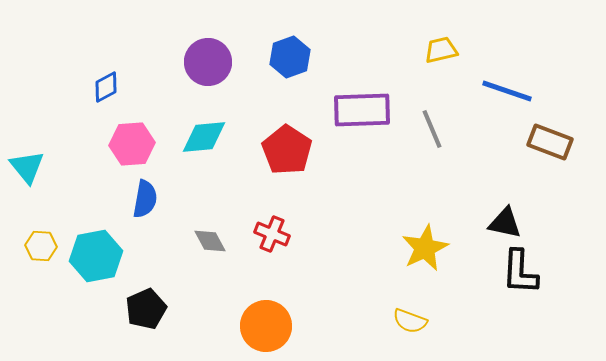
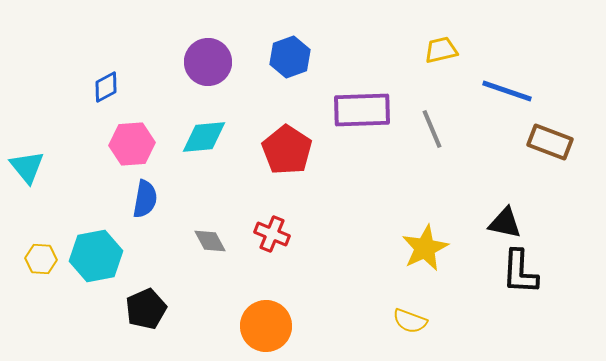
yellow hexagon: moved 13 px down
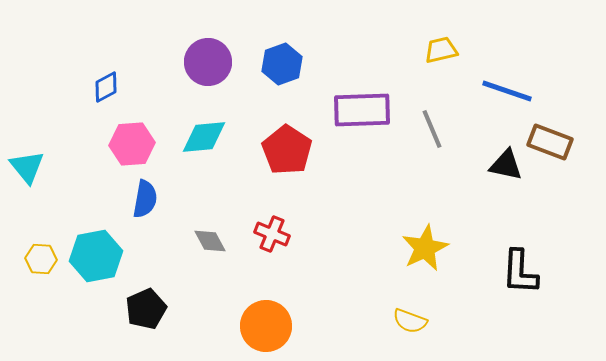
blue hexagon: moved 8 px left, 7 px down
black triangle: moved 1 px right, 58 px up
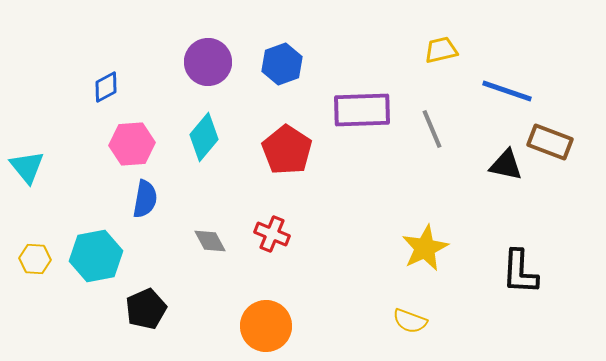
cyan diamond: rotated 45 degrees counterclockwise
yellow hexagon: moved 6 px left
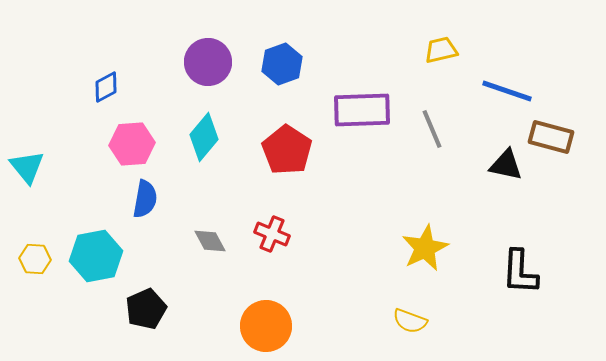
brown rectangle: moved 1 px right, 5 px up; rotated 6 degrees counterclockwise
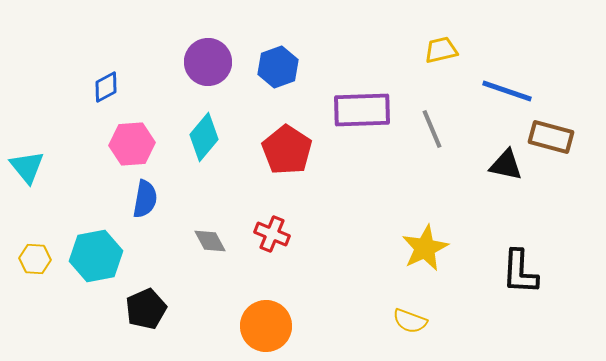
blue hexagon: moved 4 px left, 3 px down
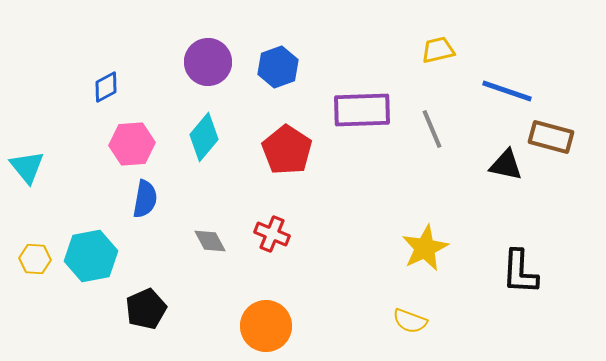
yellow trapezoid: moved 3 px left
cyan hexagon: moved 5 px left
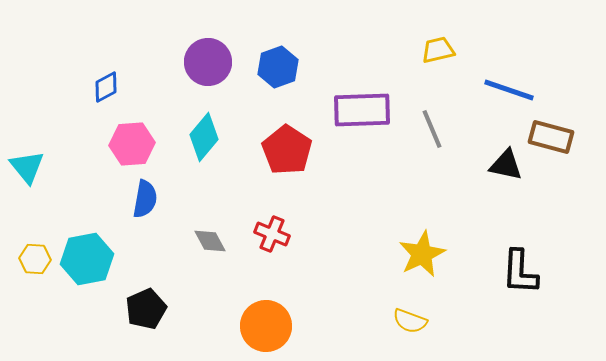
blue line: moved 2 px right, 1 px up
yellow star: moved 3 px left, 6 px down
cyan hexagon: moved 4 px left, 3 px down
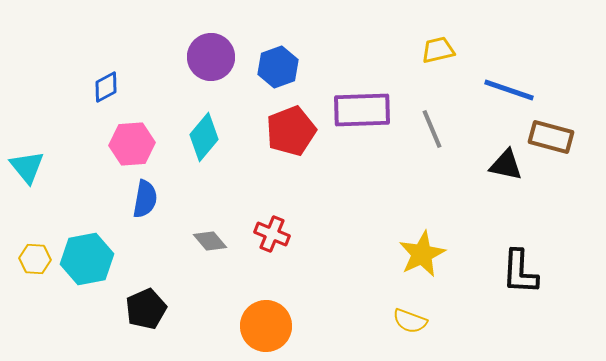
purple circle: moved 3 px right, 5 px up
red pentagon: moved 4 px right, 19 px up; rotated 18 degrees clockwise
gray diamond: rotated 12 degrees counterclockwise
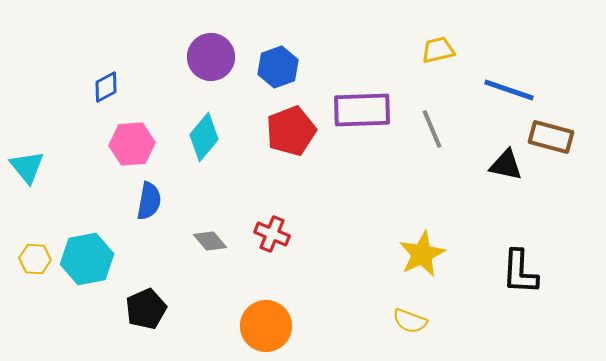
blue semicircle: moved 4 px right, 2 px down
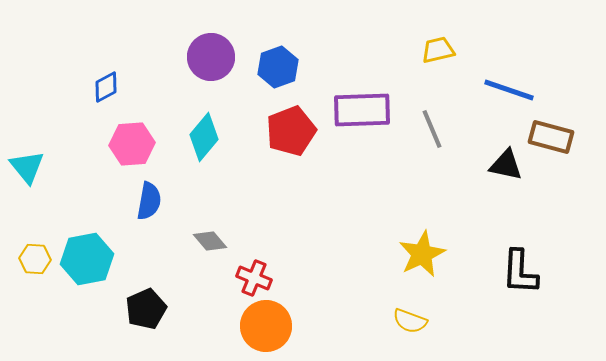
red cross: moved 18 px left, 44 px down
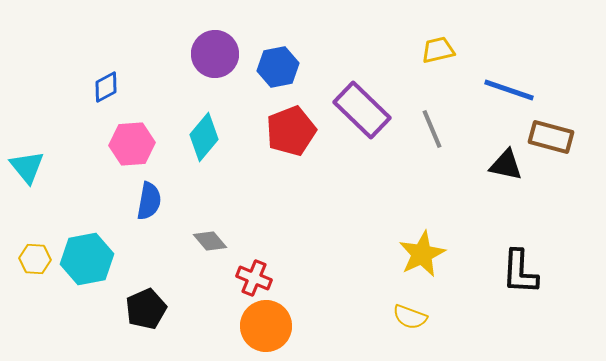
purple circle: moved 4 px right, 3 px up
blue hexagon: rotated 9 degrees clockwise
purple rectangle: rotated 46 degrees clockwise
yellow semicircle: moved 4 px up
